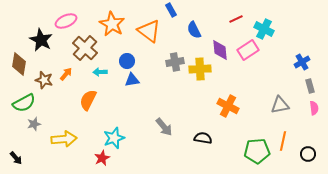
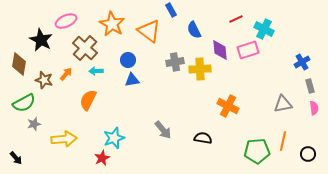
pink rectangle: rotated 15 degrees clockwise
blue circle: moved 1 px right, 1 px up
cyan arrow: moved 4 px left, 1 px up
gray triangle: moved 3 px right, 1 px up
gray arrow: moved 1 px left, 3 px down
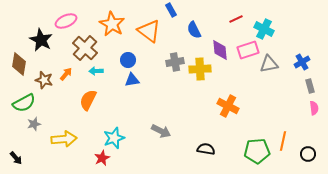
gray triangle: moved 14 px left, 40 px up
gray arrow: moved 2 px left, 1 px down; rotated 24 degrees counterclockwise
black semicircle: moved 3 px right, 11 px down
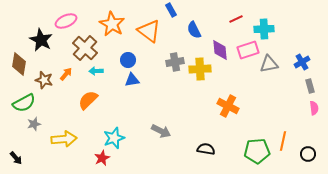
cyan cross: rotated 30 degrees counterclockwise
orange semicircle: rotated 20 degrees clockwise
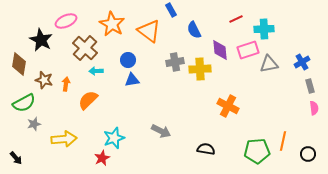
orange arrow: moved 10 px down; rotated 32 degrees counterclockwise
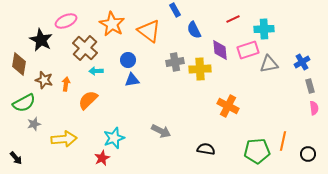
blue rectangle: moved 4 px right
red line: moved 3 px left
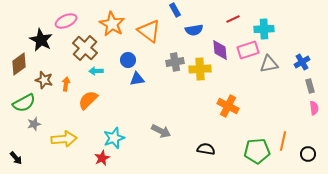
blue semicircle: rotated 72 degrees counterclockwise
brown diamond: rotated 45 degrees clockwise
blue triangle: moved 5 px right, 1 px up
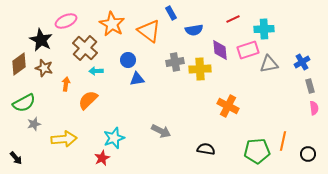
blue rectangle: moved 4 px left, 3 px down
brown star: moved 12 px up
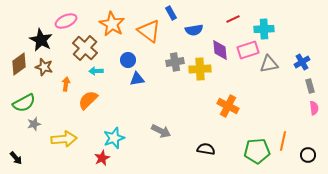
brown star: moved 1 px up
black circle: moved 1 px down
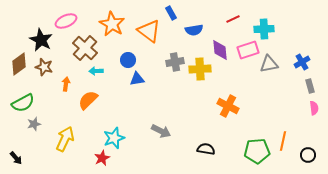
green semicircle: moved 1 px left
yellow arrow: moved 1 px right; rotated 60 degrees counterclockwise
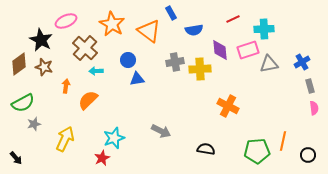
orange arrow: moved 2 px down
